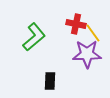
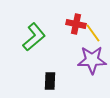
purple star: moved 5 px right, 6 px down
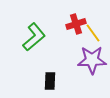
red cross: rotated 30 degrees counterclockwise
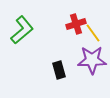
green L-shape: moved 12 px left, 7 px up
black rectangle: moved 9 px right, 11 px up; rotated 18 degrees counterclockwise
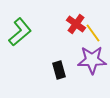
red cross: rotated 36 degrees counterclockwise
green L-shape: moved 2 px left, 2 px down
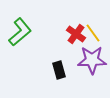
red cross: moved 10 px down
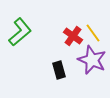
red cross: moved 3 px left, 2 px down
purple star: rotated 24 degrees clockwise
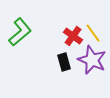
black rectangle: moved 5 px right, 8 px up
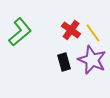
red cross: moved 2 px left, 6 px up
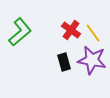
purple star: rotated 12 degrees counterclockwise
